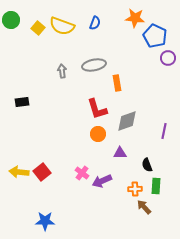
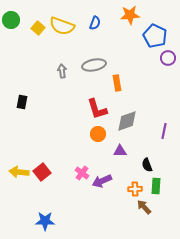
orange star: moved 5 px left, 3 px up; rotated 12 degrees counterclockwise
black rectangle: rotated 72 degrees counterclockwise
purple triangle: moved 2 px up
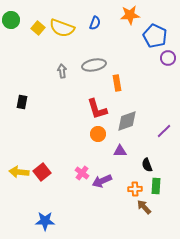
yellow semicircle: moved 2 px down
purple line: rotated 35 degrees clockwise
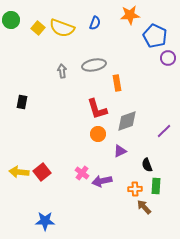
purple triangle: rotated 24 degrees counterclockwise
purple arrow: rotated 12 degrees clockwise
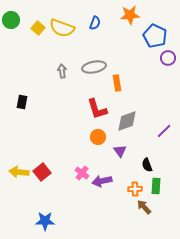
gray ellipse: moved 2 px down
orange circle: moved 3 px down
purple triangle: rotated 40 degrees counterclockwise
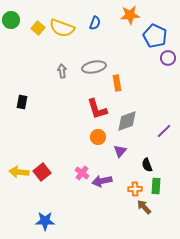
purple triangle: rotated 16 degrees clockwise
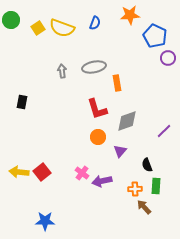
yellow square: rotated 16 degrees clockwise
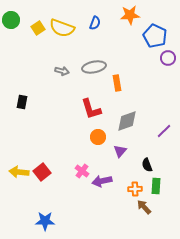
gray arrow: rotated 112 degrees clockwise
red L-shape: moved 6 px left
pink cross: moved 2 px up
